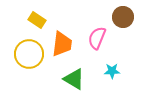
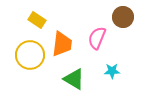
yellow circle: moved 1 px right, 1 px down
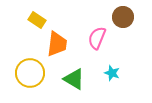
orange trapezoid: moved 5 px left
yellow circle: moved 18 px down
cyan star: moved 2 px down; rotated 21 degrees clockwise
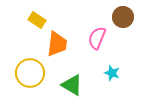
green triangle: moved 2 px left, 6 px down
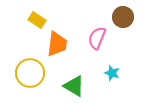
green triangle: moved 2 px right, 1 px down
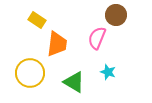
brown circle: moved 7 px left, 2 px up
cyan star: moved 4 px left, 1 px up
green triangle: moved 4 px up
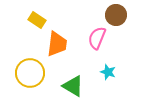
green triangle: moved 1 px left, 4 px down
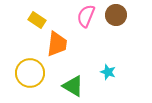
pink semicircle: moved 11 px left, 22 px up
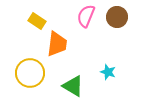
brown circle: moved 1 px right, 2 px down
yellow rectangle: moved 1 px down
